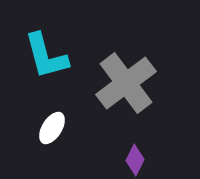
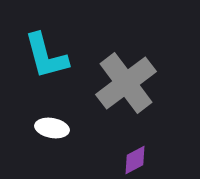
white ellipse: rotated 68 degrees clockwise
purple diamond: rotated 36 degrees clockwise
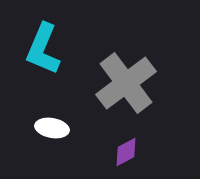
cyan L-shape: moved 3 px left, 7 px up; rotated 38 degrees clockwise
purple diamond: moved 9 px left, 8 px up
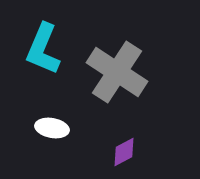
gray cross: moved 9 px left, 11 px up; rotated 20 degrees counterclockwise
purple diamond: moved 2 px left
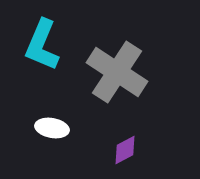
cyan L-shape: moved 1 px left, 4 px up
purple diamond: moved 1 px right, 2 px up
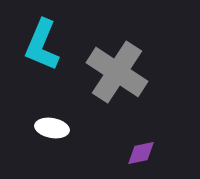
purple diamond: moved 16 px right, 3 px down; rotated 16 degrees clockwise
